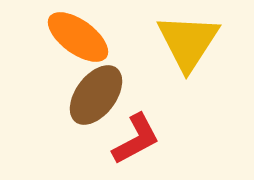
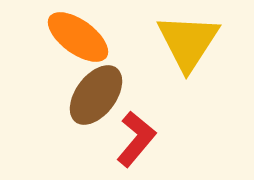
red L-shape: rotated 22 degrees counterclockwise
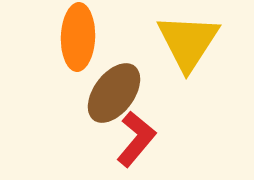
orange ellipse: rotated 56 degrees clockwise
brown ellipse: moved 18 px right, 2 px up
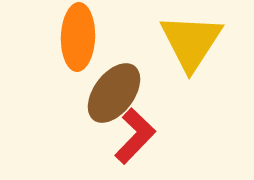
yellow triangle: moved 3 px right
red L-shape: moved 1 px left, 3 px up; rotated 4 degrees clockwise
